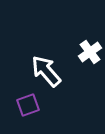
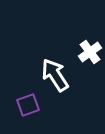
white arrow: moved 9 px right, 4 px down; rotated 8 degrees clockwise
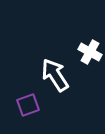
white cross: rotated 25 degrees counterclockwise
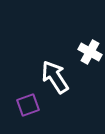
white arrow: moved 2 px down
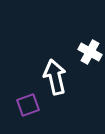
white arrow: rotated 20 degrees clockwise
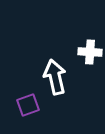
white cross: rotated 25 degrees counterclockwise
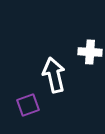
white arrow: moved 1 px left, 2 px up
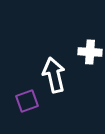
purple square: moved 1 px left, 4 px up
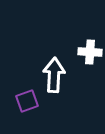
white arrow: rotated 16 degrees clockwise
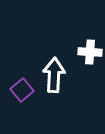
purple square: moved 5 px left, 11 px up; rotated 20 degrees counterclockwise
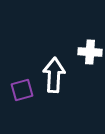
purple square: rotated 25 degrees clockwise
